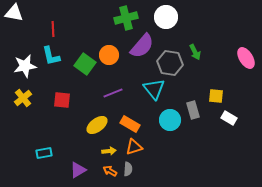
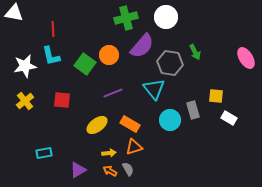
yellow cross: moved 2 px right, 3 px down
yellow arrow: moved 2 px down
gray semicircle: rotated 32 degrees counterclockwise
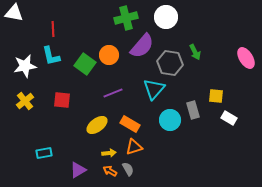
cyan triangle: rotated 20 degrees clockwise
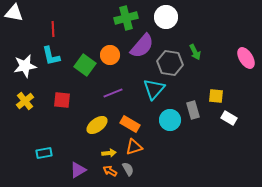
orange circle: moved 1 px right
green square: moved 1 px down
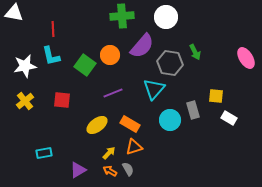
green cross: moved 4 px left, 2 px up; rotated 10 degrees clockwise
yellow arrow: rotated 40 degrees counterclockwise
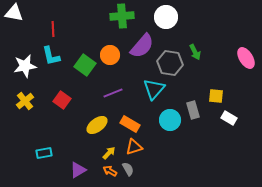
red square: rotated 30 degrees clockwise
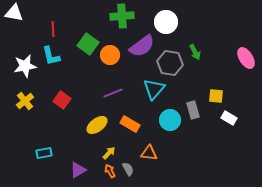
white circle: moved 5 px down
purple semicircle: rotated 12 degrees clockwise
green square: moved 3 px right, 21 px up
orange triangle: moved 15 px right, 6 px down; rotated 24 degrees clockwise
orange arrow: rotated 32 degrees clockwise
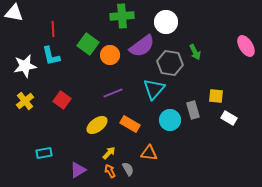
pink ellipse: moved 12 px up
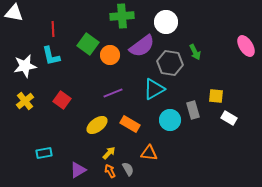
cyan triangle: rotated 20 degrees clockwise
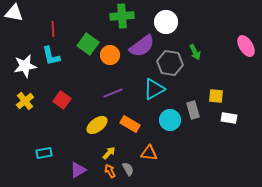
white rectangle: rotated 21 degrees counterclockwise
